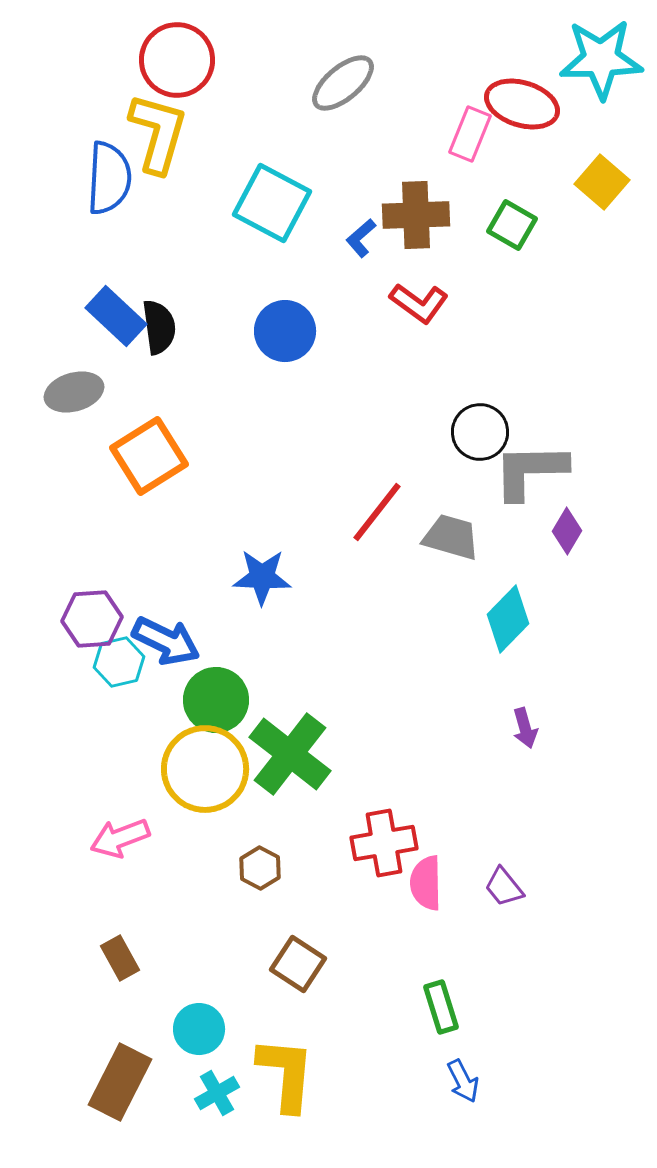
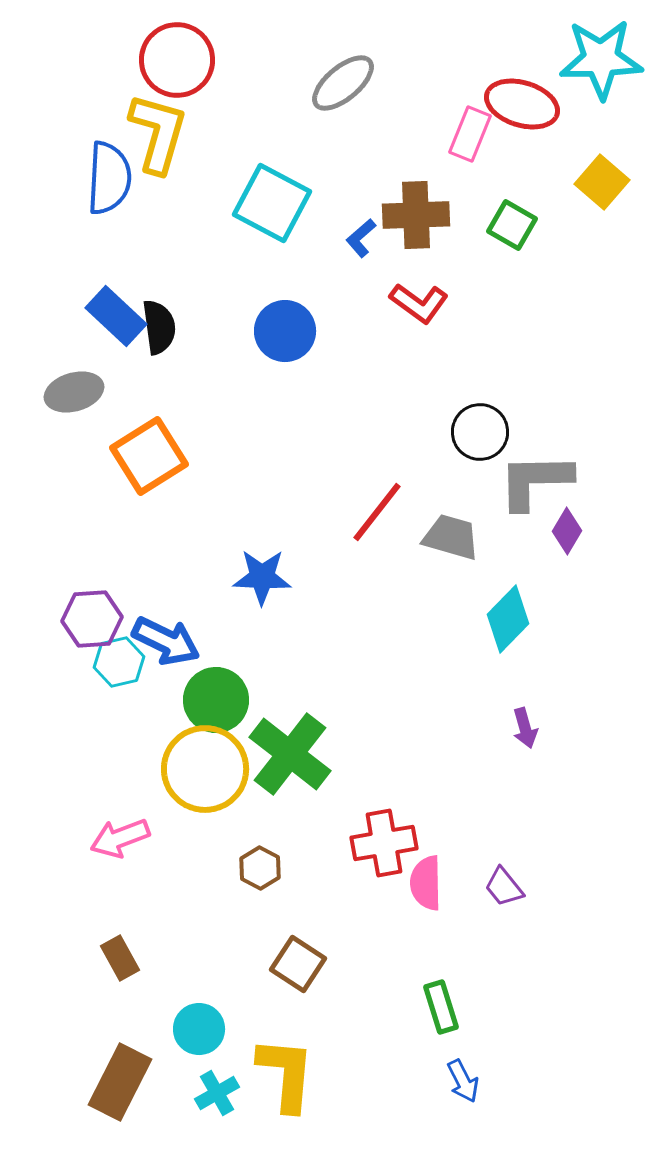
gray L-shape at (530, 471): moved 5 px right, 10 px down
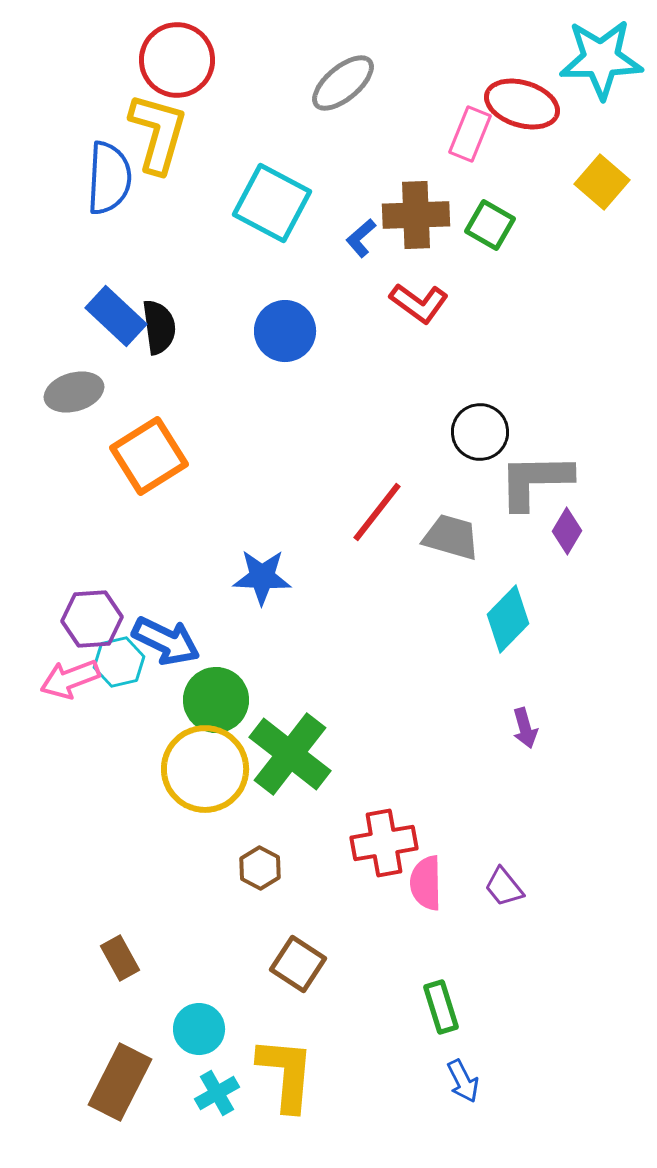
green square at (512, 225): moved 22 px left
pink arrow at (120, 838): moved 50 px left, 159 px up
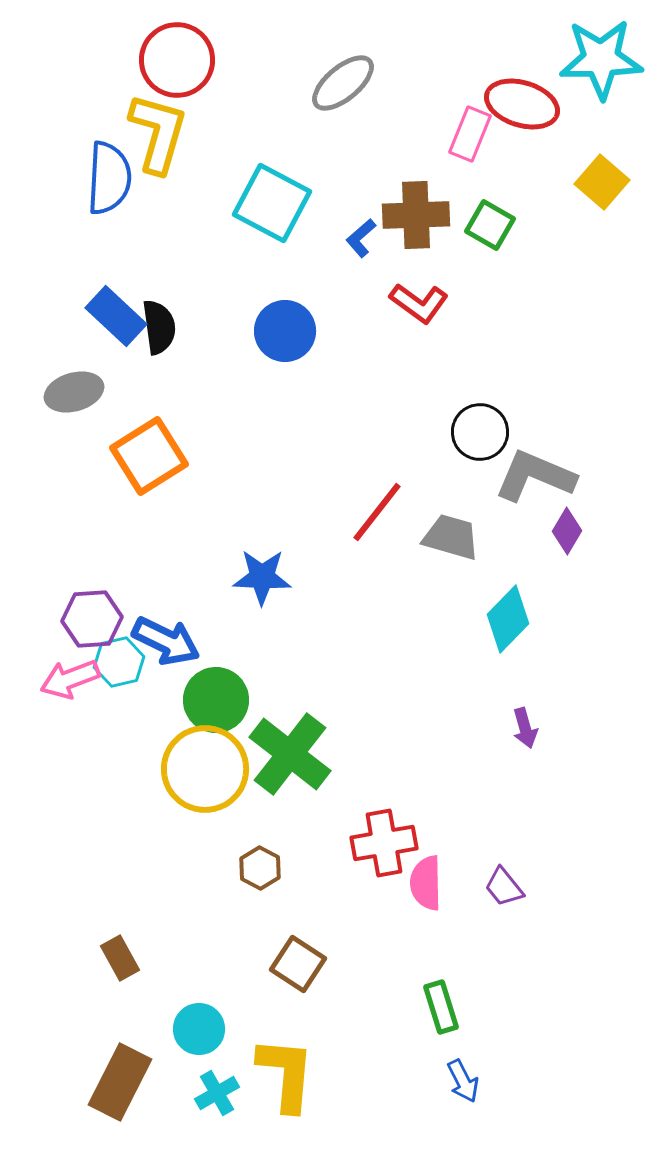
gray L-shape at (535, 481): moved 5 px up; rotated 24 degrees clockwise
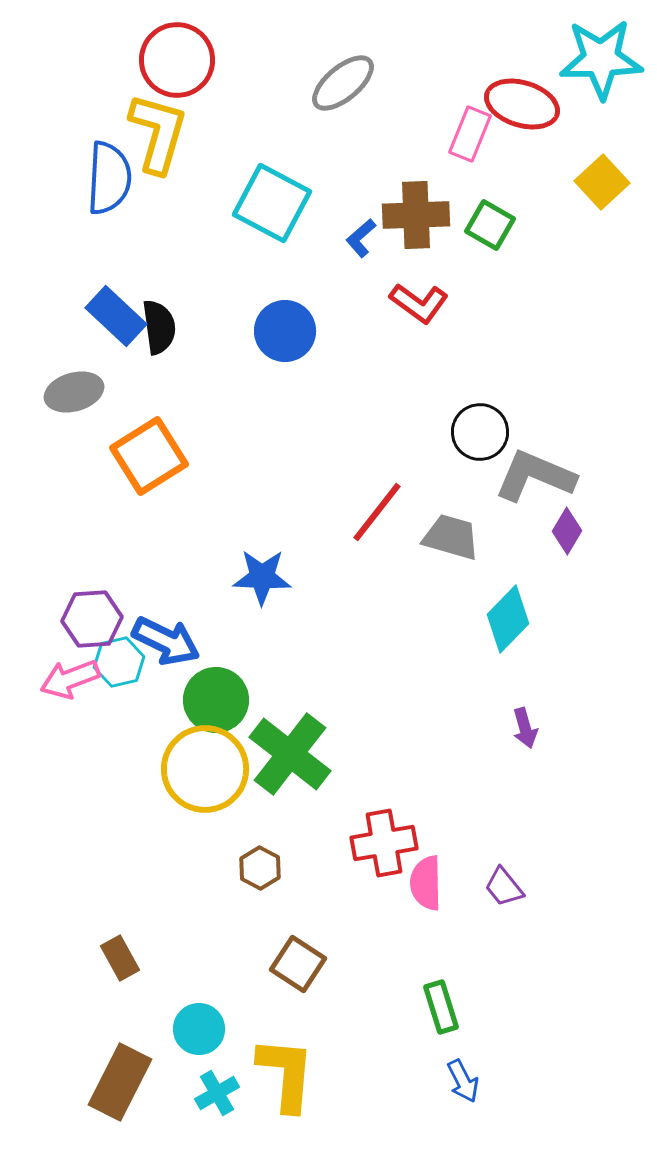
yellow square at (602, 182): rotated 6 degrees clockwise
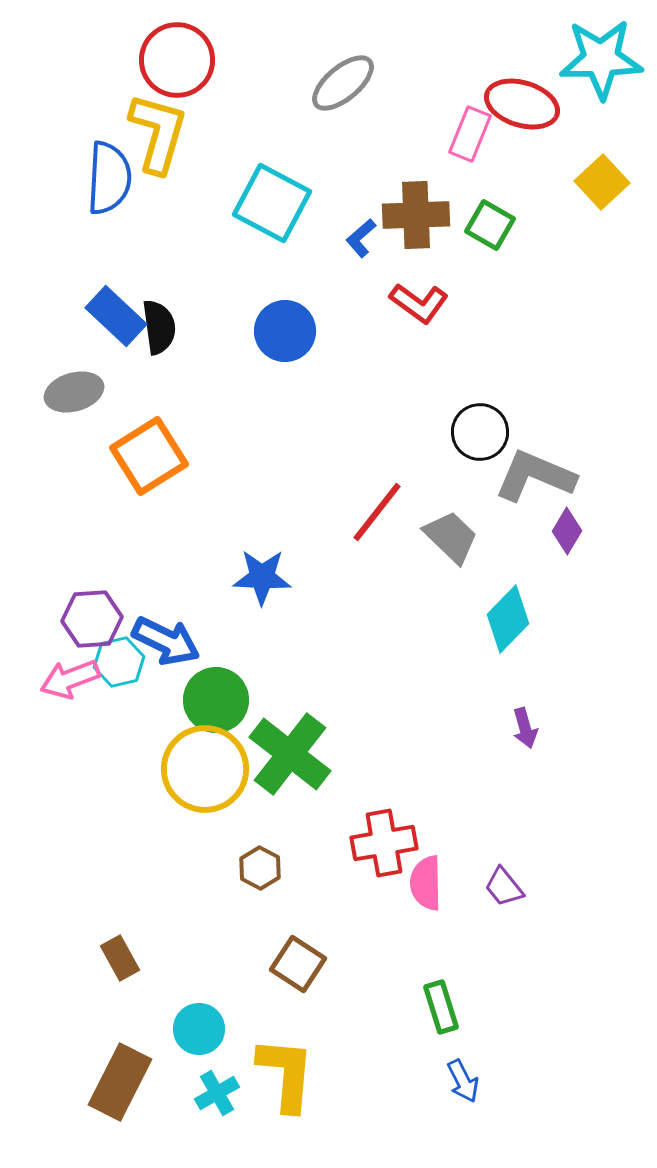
gray trapezoid at (451, 537): rotated 28 degrees clockwise
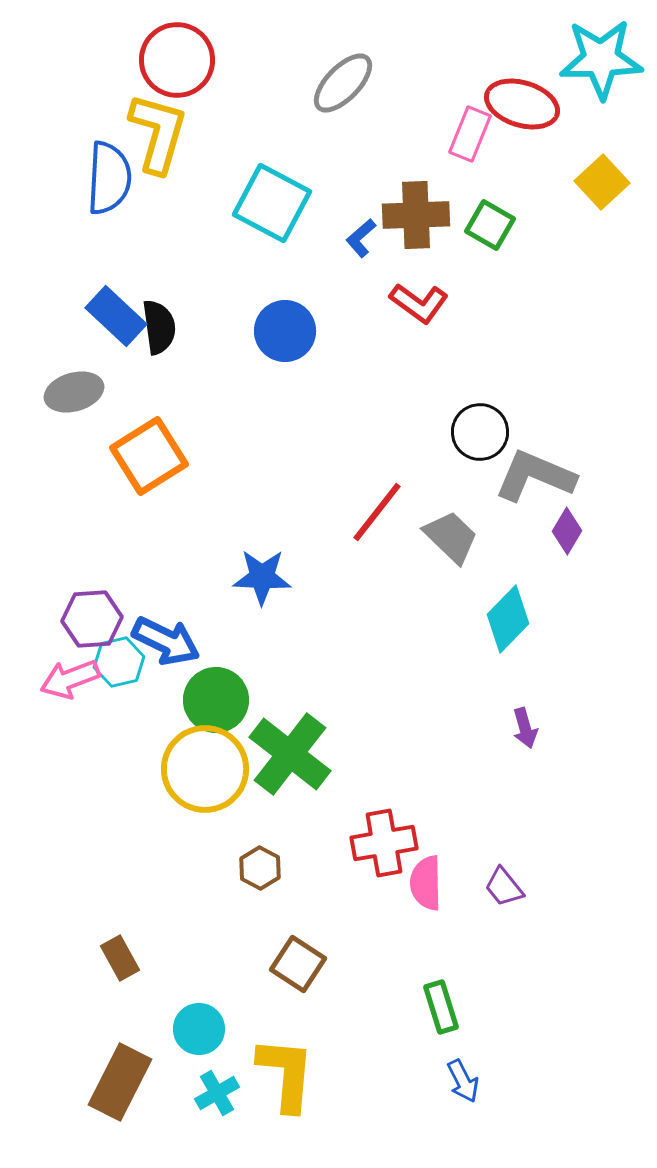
gray ellipse at (343, 83): rotated 6 degrees counterclockwise
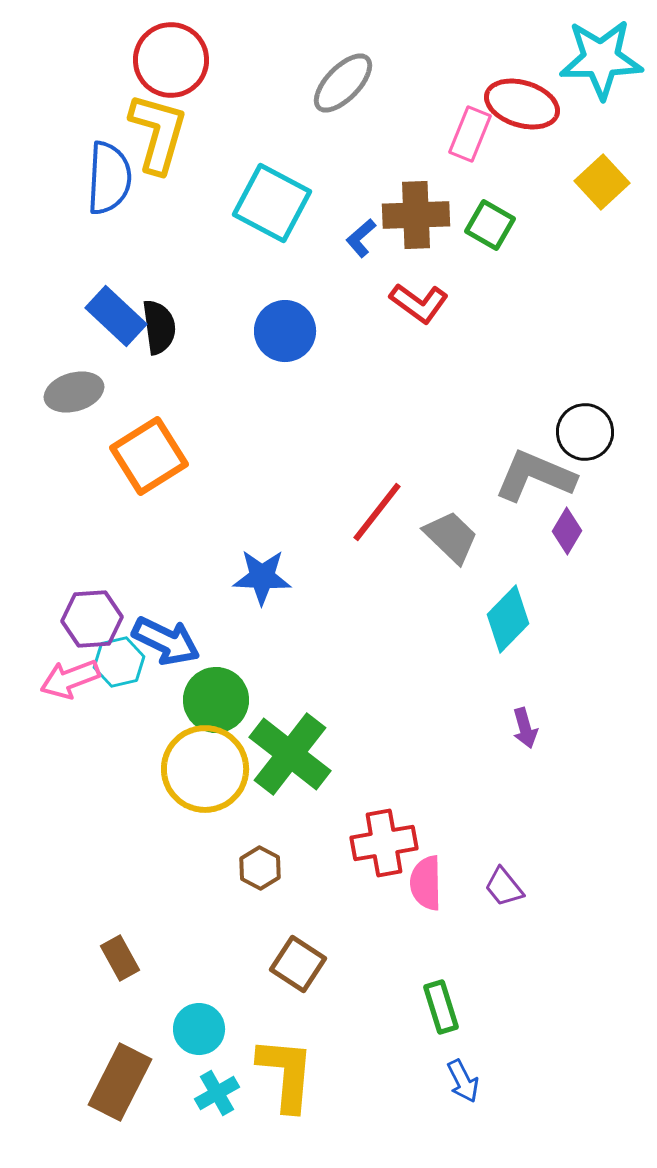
red circle at (177, 60): moved 6 px left
black circle at (480, 432): moved 105 px right
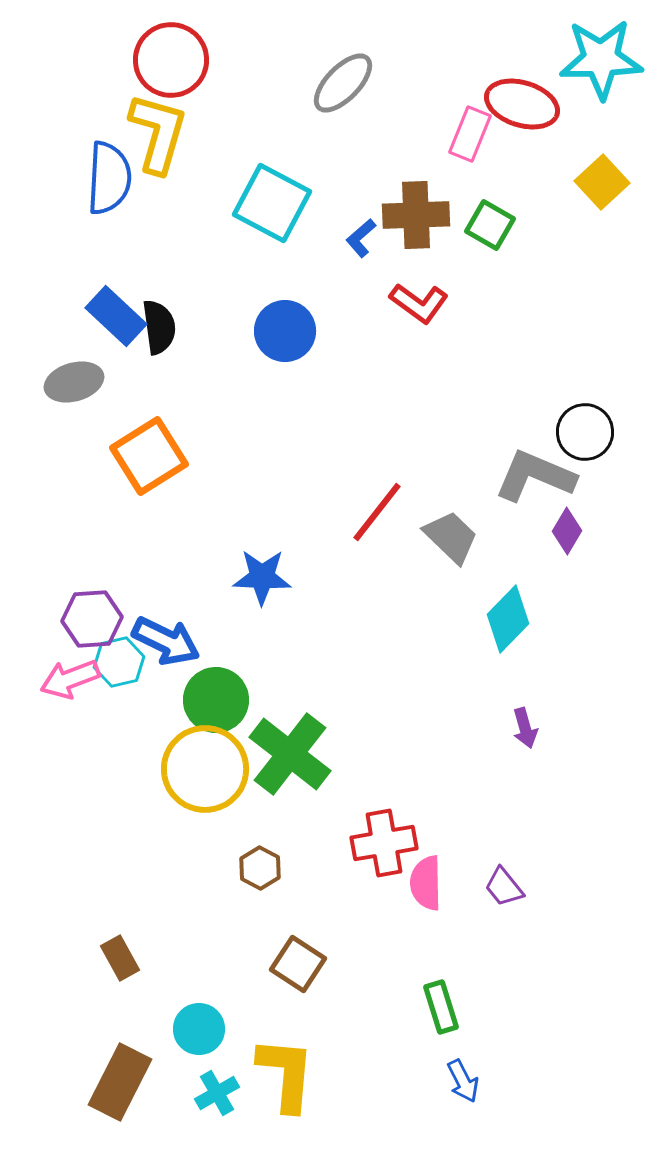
gray ellipse at (74, 392): moved 10 px up
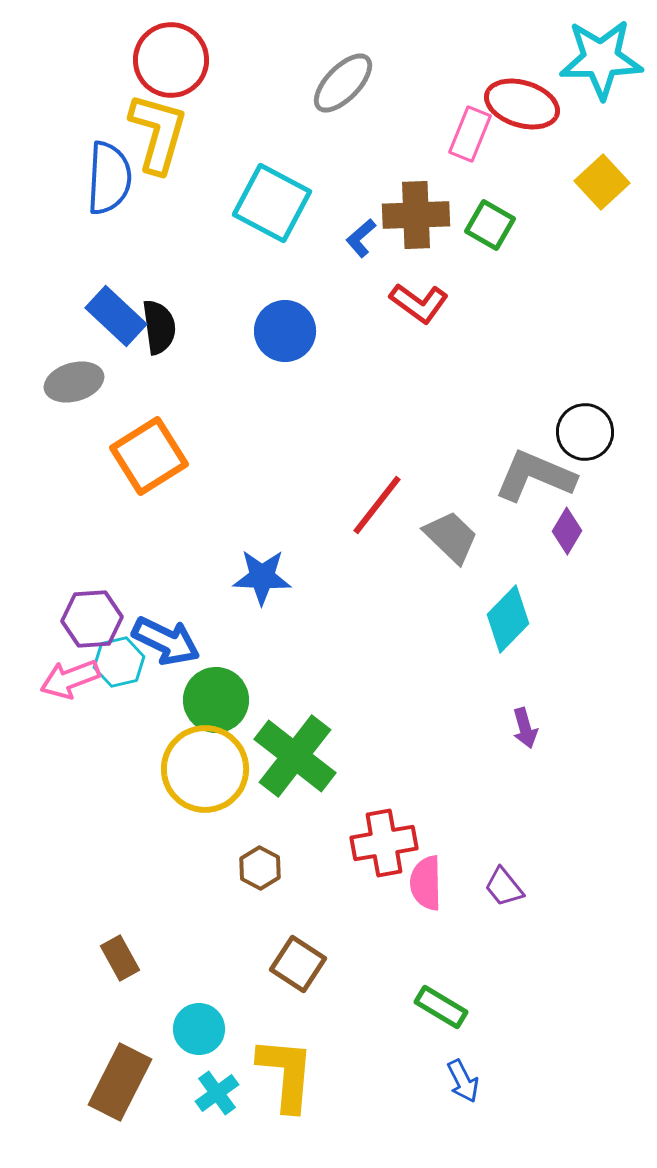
red line at (377, 512): moved 7 px up
green cross at (290, 754): moved 5 px right, 2 px down
green rectangle at (441, 1007): rotated 42 degrees counterclockwise
cyan cross at (217, 1093): rotated 6 degrees counterclockwise
